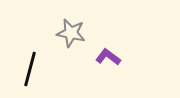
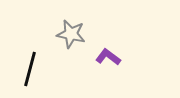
gray star: moved 1 px down
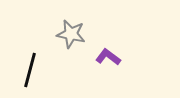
black line: moved 1 px down
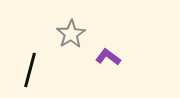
gray star: rotated 28 degrees clockwise
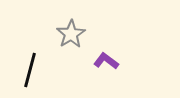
purple L-shape: moved 2 px left, 4 px down
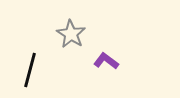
gray star: rotated 8 degrees counterclockwise
